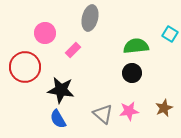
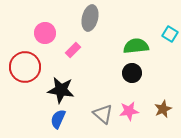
brown star: moved 1 px left, 1 px down
blue semicircle: rotated 54 degrees clockwise
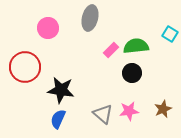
pink circle: moved 3 px right, 5 px up
pink rectangle: moved 38 px right
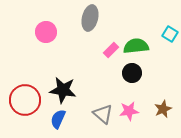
pink circle: moved 2 px left, 4 px down
red circle: moved 33 px down
black star: moved 2 px right
